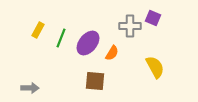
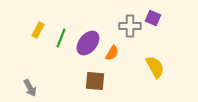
gray arrow: rotated 60 degrees clockwise
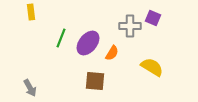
yellow rectangle: moved 7 px left, 18 px up; rotated 35 degrees counterclockwise
yellow semicircle: moved 3 px left; rotated 30 degrees counterclockwise
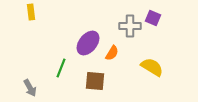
green line: moved 30 px down
